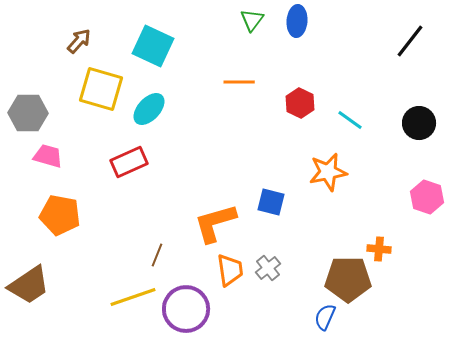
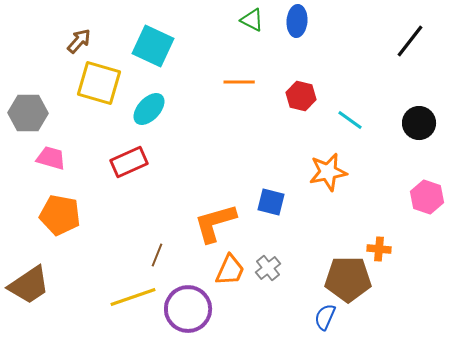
green triangle: rotated 40 degrees counterclockwise
yellow square: moved 2 px left, 6 px up
red hexagon: moved 1 px right, 7 px up; rotated 12 degrees counterclockwise
pink trapezoid: moved 3 px right, 2 px down
orange trapezoid: rotated 32 degrees clockwise
purple circle: moved 2 px right
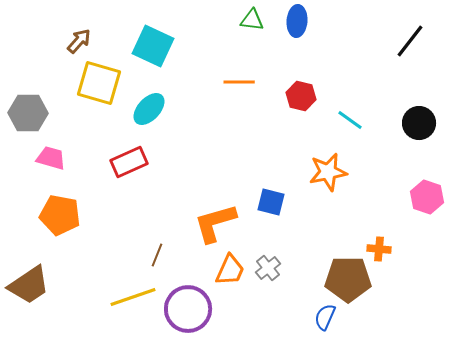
green triangle: rotated 20 degrees counterclockwise
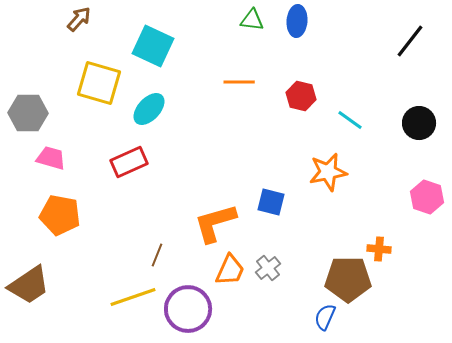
brown arrow: moved 22 px up
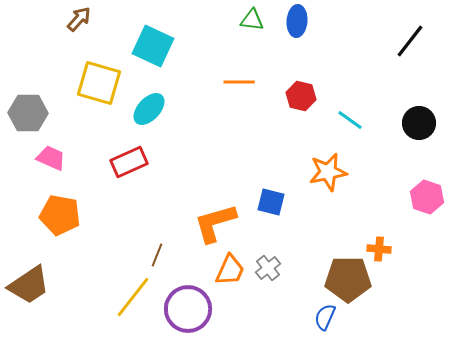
pink trapezoid: rotated 8 degrees clockwise
yellow line: rotated 33 degrees counterclockwise
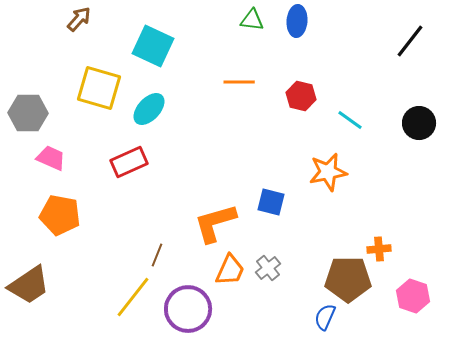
yellow square: moved 5 px down
pink hexagon: moved 14 px left, 99 px down
orange cross: rotated 10 degrees counterclockwise
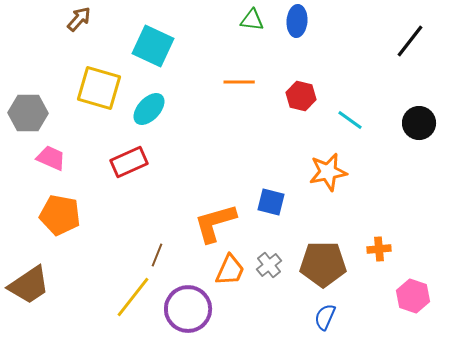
gray cross: moved 1 px right, 3 px up
brown pentagon: moved 25 px left, 15 px up
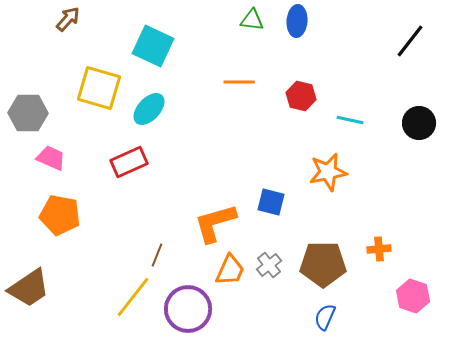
brown arrow: moved 11 px left
cyan line: rotated 24 degrees counterclockwise
brown trapezoid: moved 3 px down
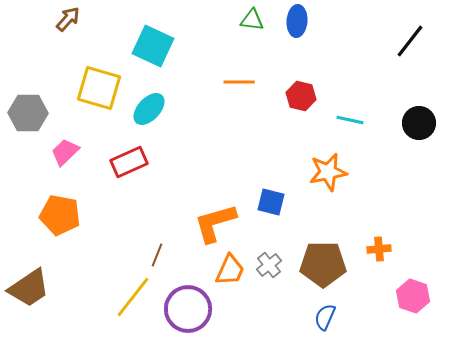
pink trapezoid: moved 14 px right, 6 px up; rotated 68 degrees counterclockwise
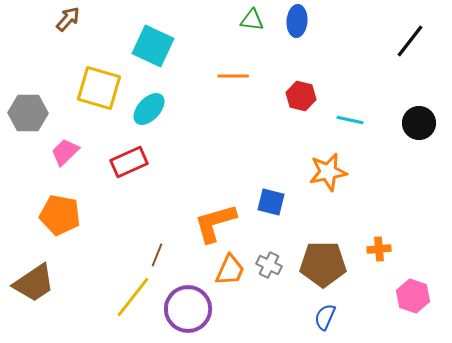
orange line: moved 6 px left, 6 px up
gray cross: rotated 25 degrees counterclockwise
brown trapezoid: moved 5 px right, 5 px up
